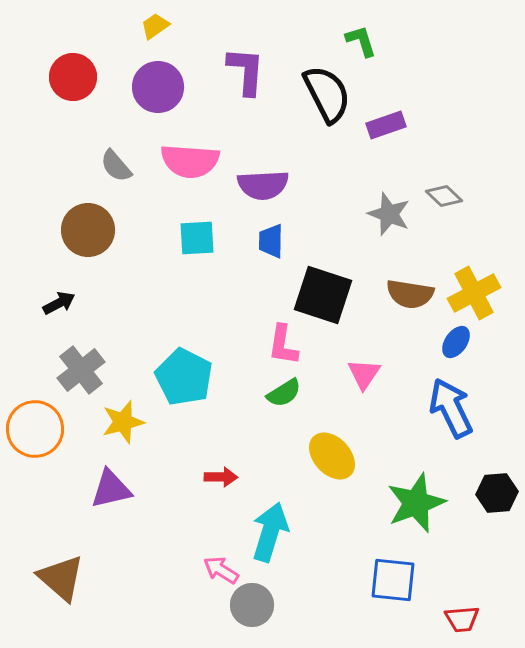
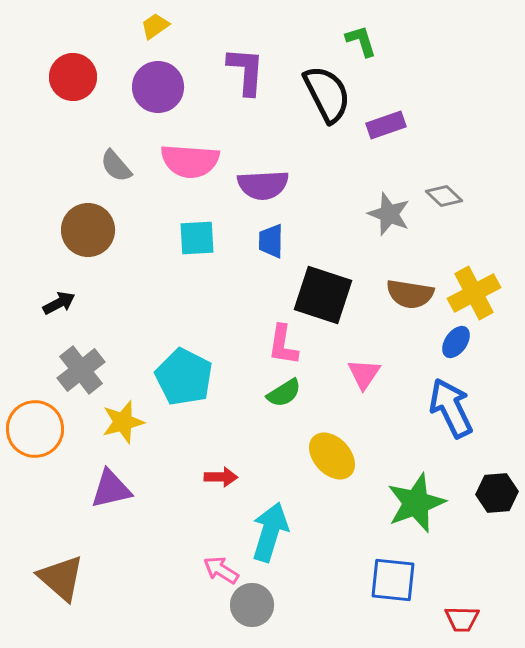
red trapezoid: rotated 6 degrees clockwise
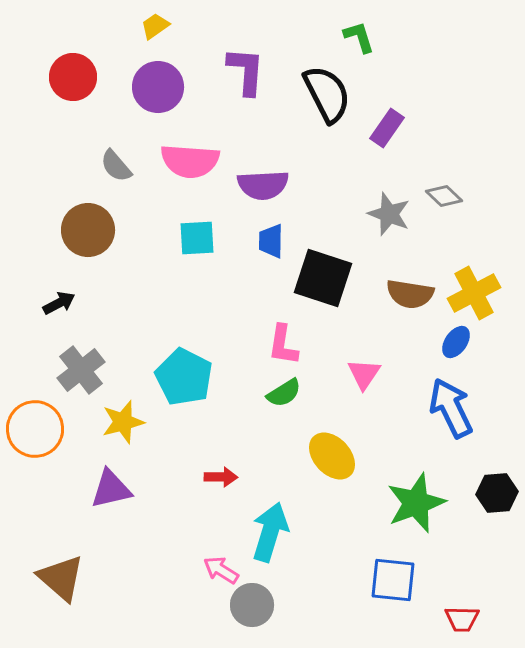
green L-shape: moved 2 px left, 4 px up
purple rectangle: moved 1 px right, 3 px down; rotated 36 degrees counterclockwise
black square: moved 17 px up
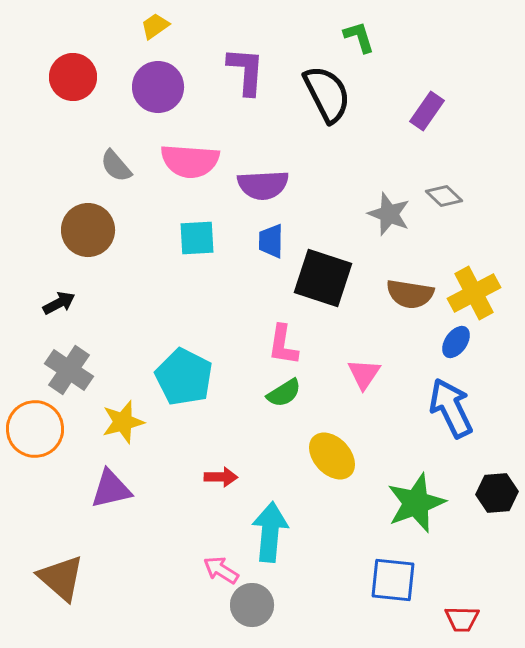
purple rectangle: moved 40 px right, 17 px up
gray cross: moved 12 px left; rotated 18 degrees counterclockwise
cyan arrow: rotated 12 degrees counterclockwise
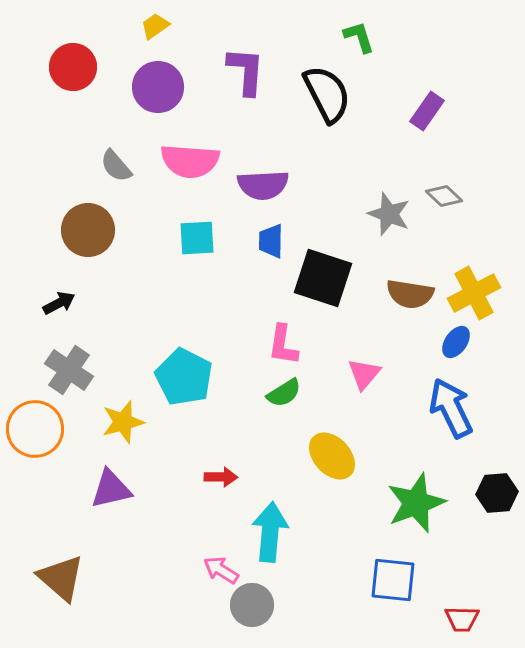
red circle: moved 10 px up
pink triangle: rotated 6 degrees clockwise
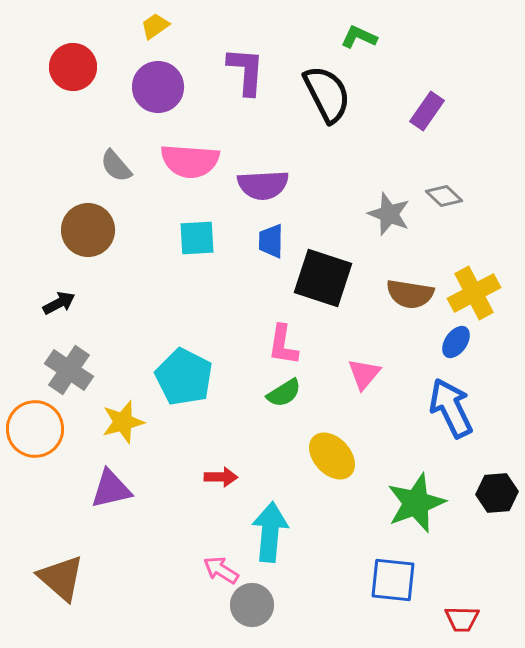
green L-shape: rotated 48 degrees counterclockwise
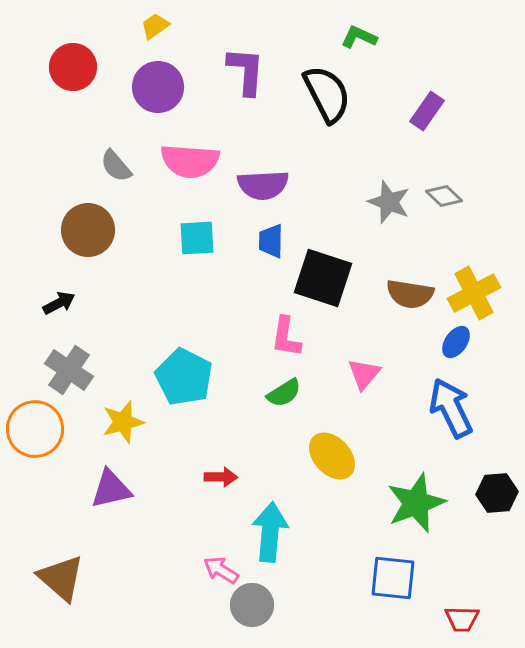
gray star: moved 12 px up
pink L-shape: moved 3 px right, 8 px up
blue square: moved 2 px up
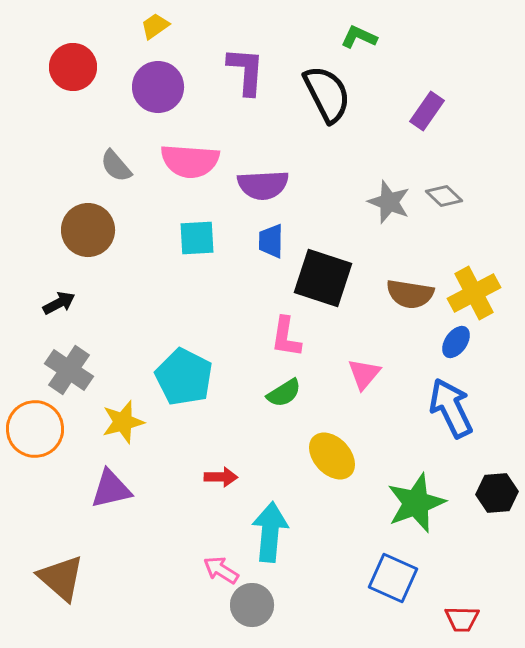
blue square: rotated 18 degrees clockwise
